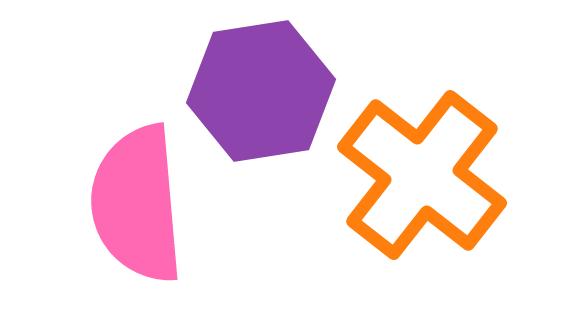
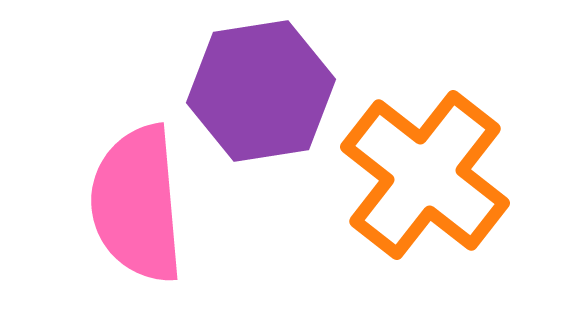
orange cross: moved 3 px right
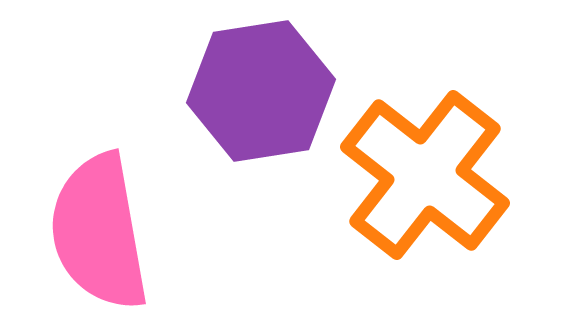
pink semicircle: moved 38 px left, 28 px down; rotated 5 degrees counterclockwise
